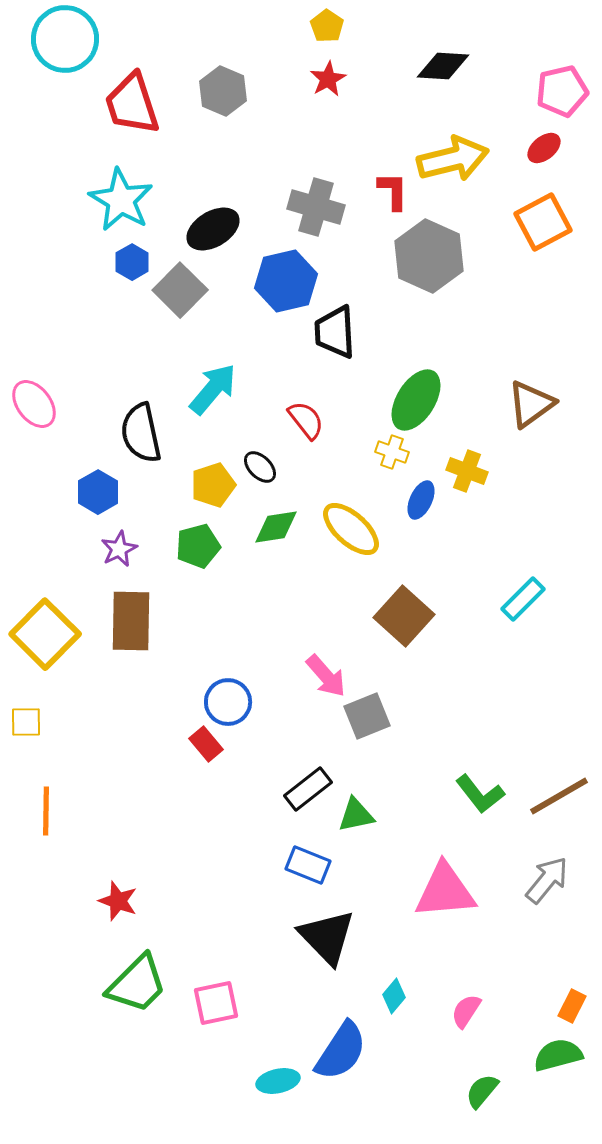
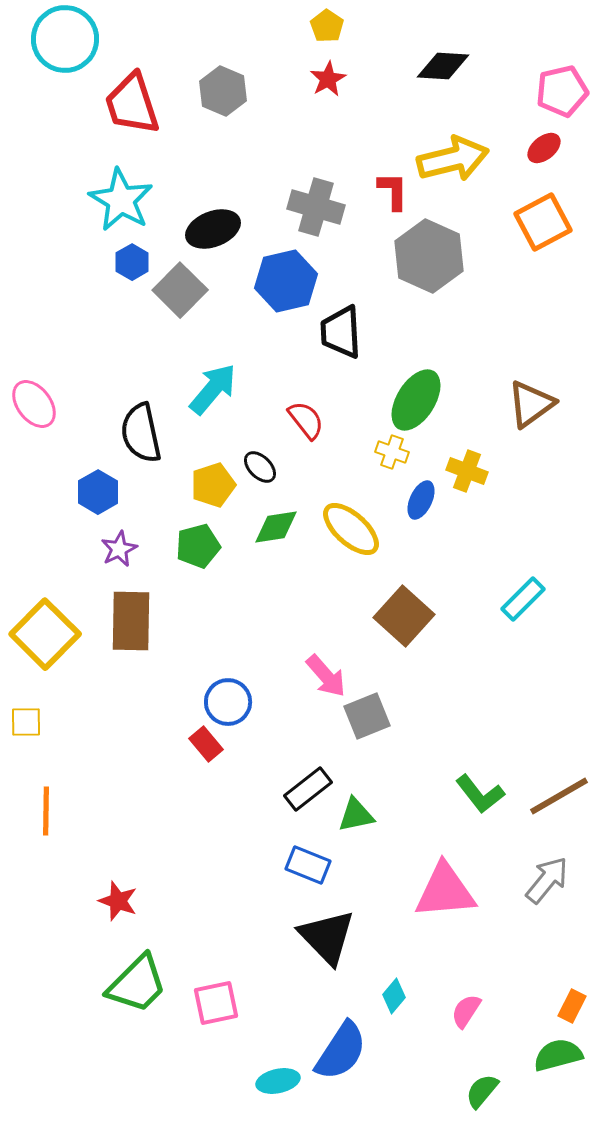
black ellipse at (213, 229): rotated 10 degrees clockwise
black trapezoid at (335, 332): moved 6 px right
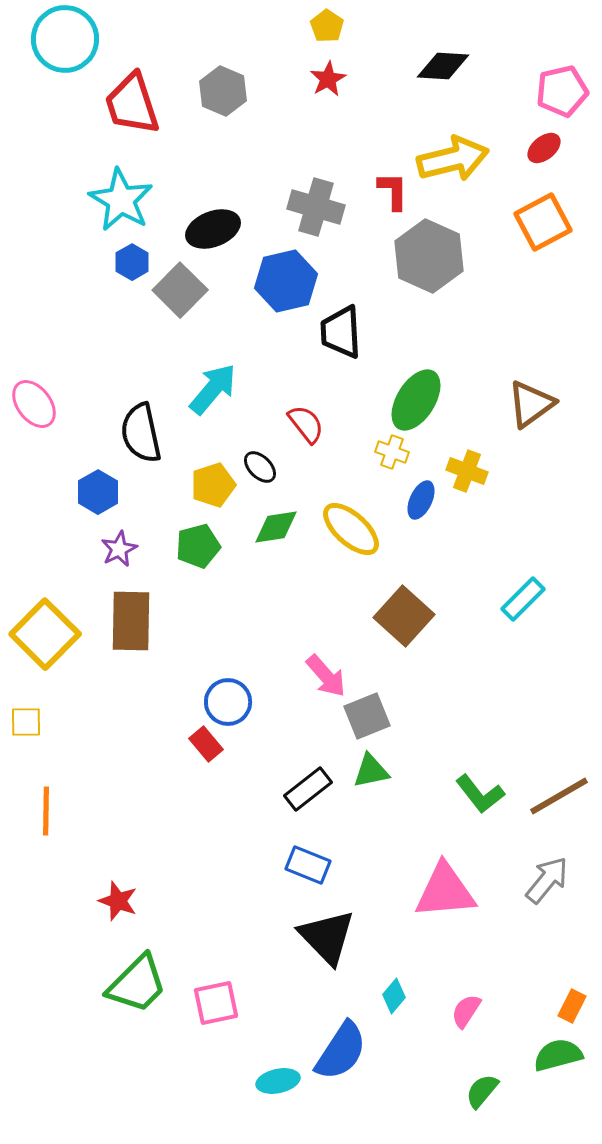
red semicircle at (306, 420): moved 4 px down
green triangle at (356, 815): moved 15 px right, 44 px up
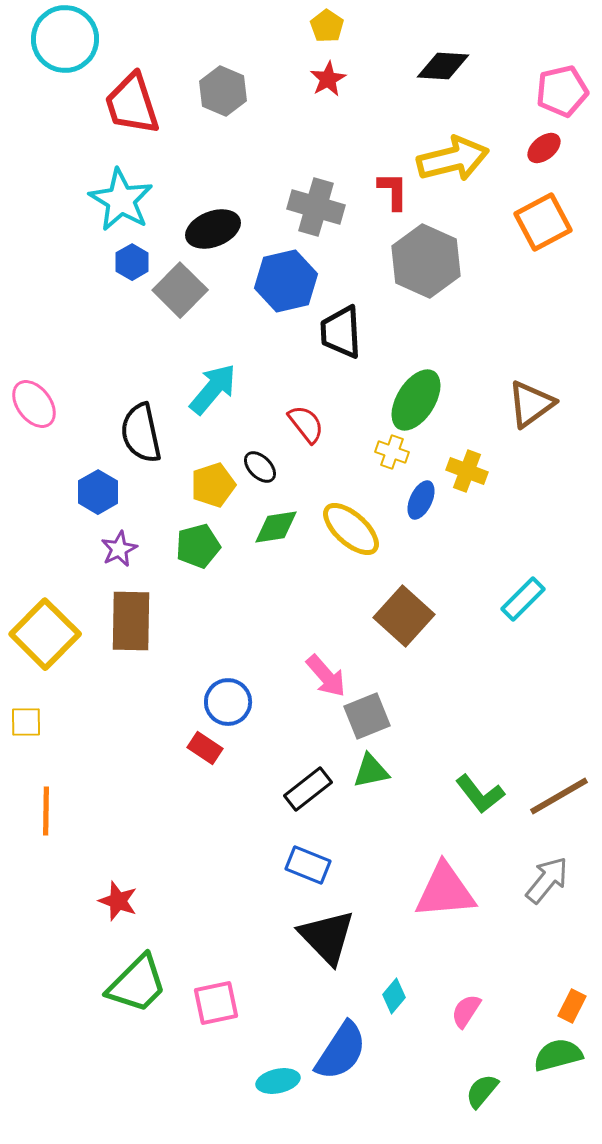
gray hexagon at (429, 256): moved 3 px left, 5 px down
red rectangle at (206, 744): moved 1 px left, 4 px down; rotated 16 degrees counterclockwise
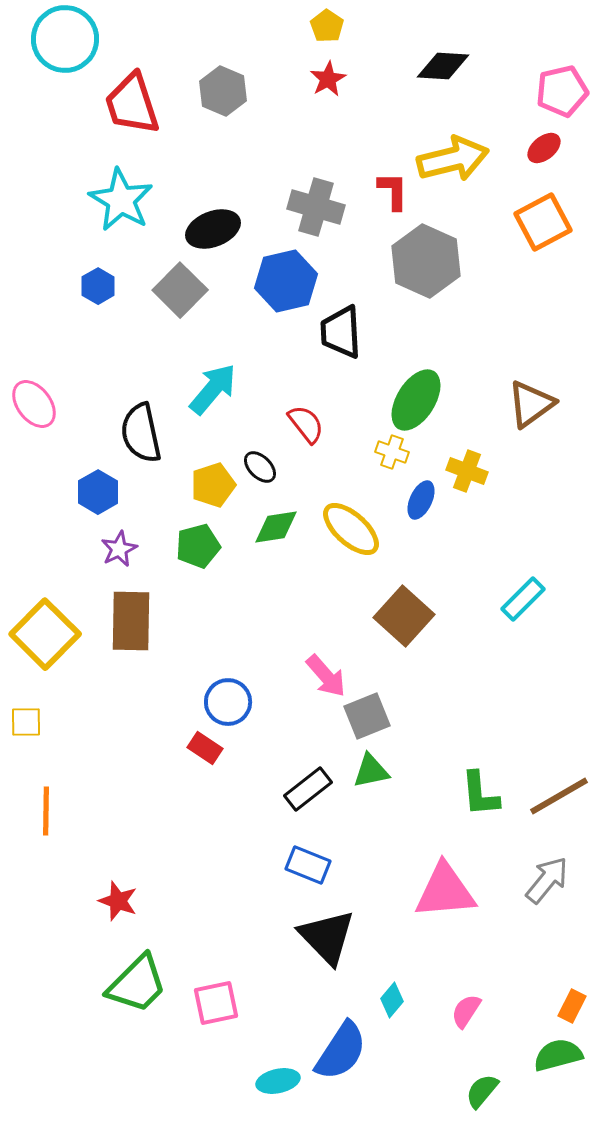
blue hexagon at (132, 262): moved 34 px left, 24 px down
green L-shape at (480, 794): rotated 33 degrees clockwise
cyan diamond at (394, 996): moved 2 px left, 4 px down
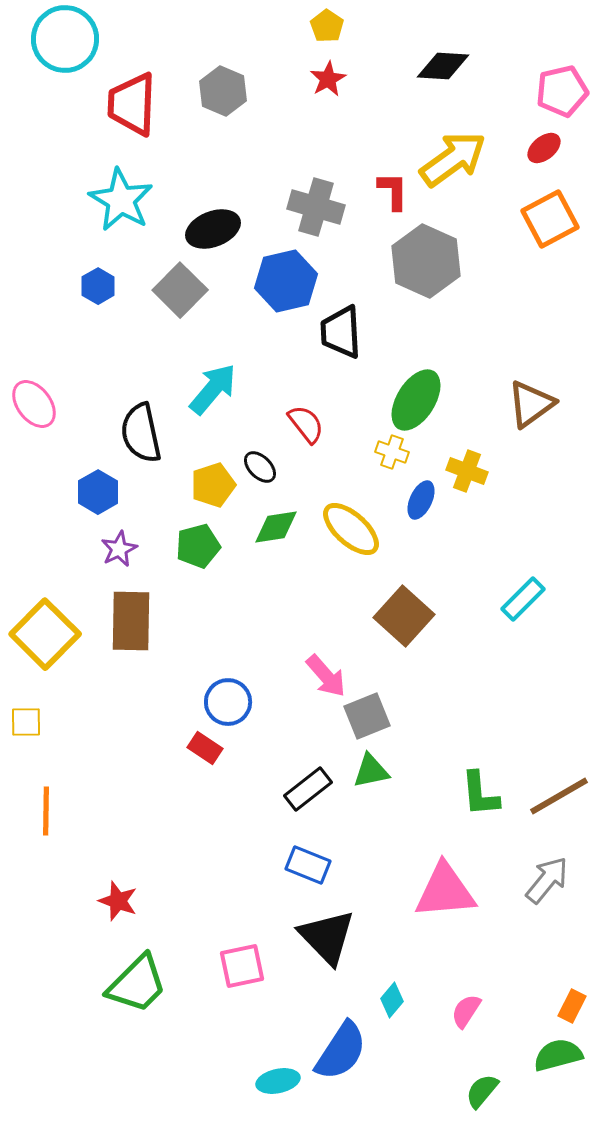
red trapezoid at (132, 104): rotated 20 degrees clockwise
yellow arrow at (453, 159): rotated 22 degrees counterclockwise
orange square at (543, 222): moved 7 px right, 3 px up
pink square at (216, 1003): moved 26 px right, 37 px up
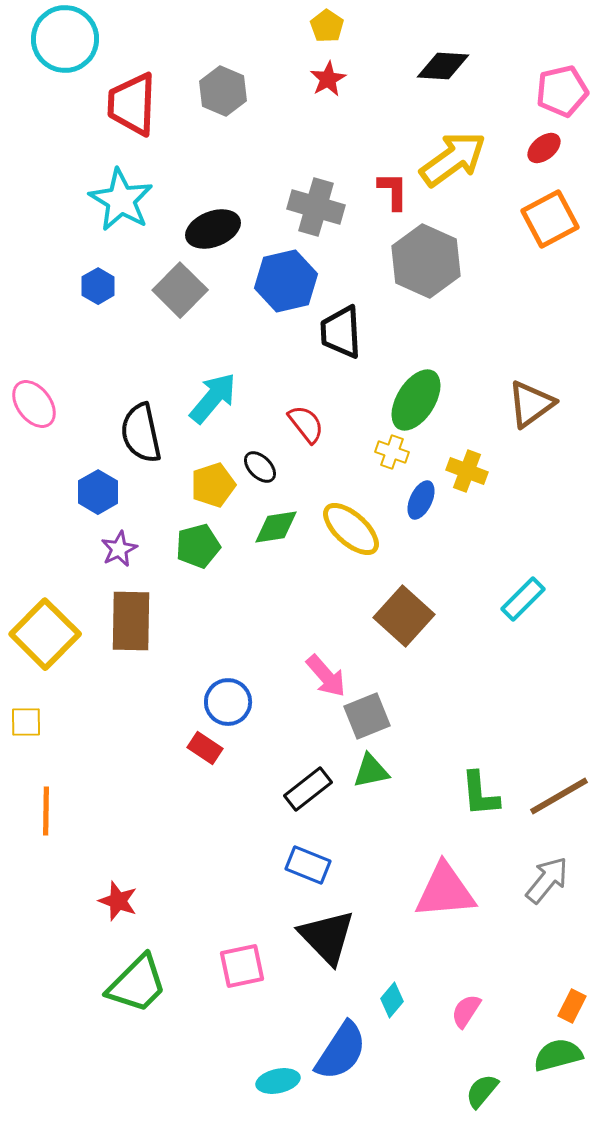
cyan arrow at (213, 389): moved 9 px down
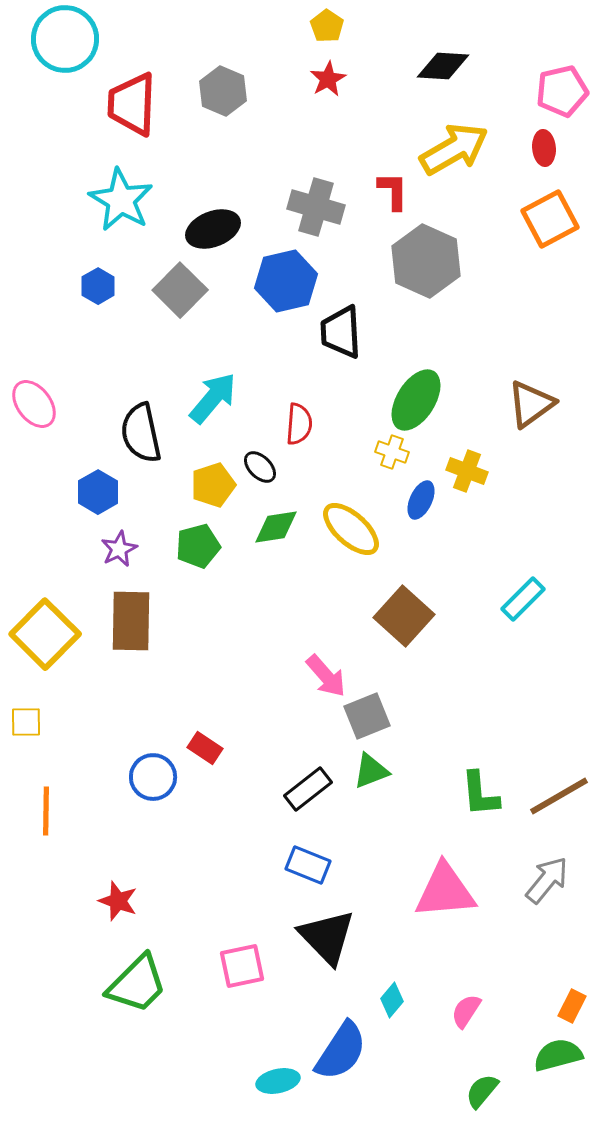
red ellipse at (544, 148): rotated 56 degrees counterclockwise
yellow arrow at (453, 159): moved 1 px right, 10 px up; rotated 6 degrees clockwise
red semicircle at (306, 424): moved 7 px left; rotated 42 degrees clockwise
blue circle at (228, 702): moved 75 px left, 75 px down
green triangle at (371, 771): rotated 9 degrees counterclockwise
